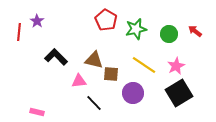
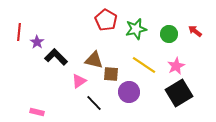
purple star: moved 21 px down
pink triangle: rotated 28 degrees counterclockwise
purple circle: moved 4 px left, 1 px up
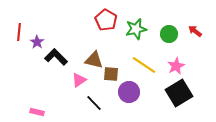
pink triangle: moved 1 px up
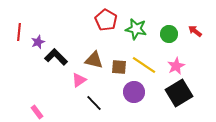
green star: rotated 25 degrees clockwise
purple star: moved 1 px right; rotated 16 degrees clockwise
brown square: moved 8 px right, 7 px up
purple circle: moved 5 px right
pink rectangle: rotated 40 degrees clockwise
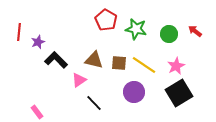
black L-shape: moved 3 px down
brown square: moved 4 px up
